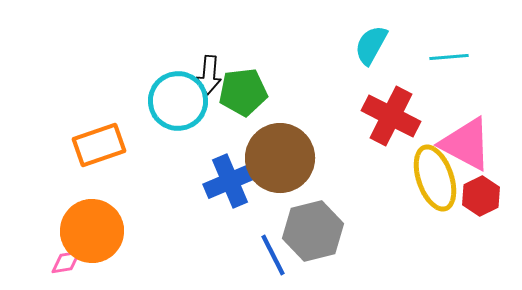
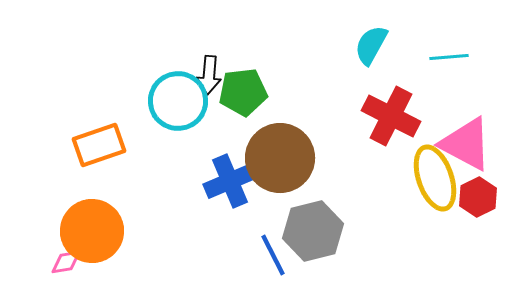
red hexagon: moved 3 px left, 1 px down
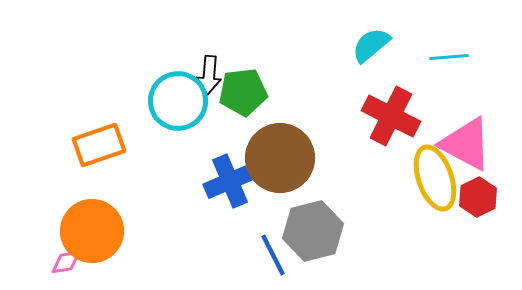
cyan semicircle: rotated 21 degrees clockwise
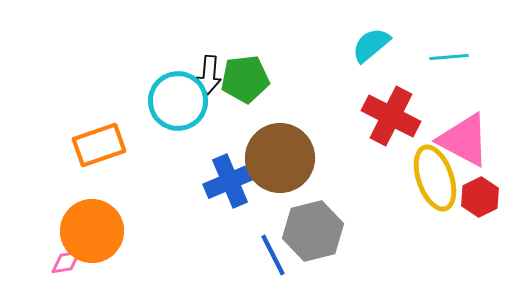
green pentagon: moved 2 px right, 13 px up
pink triangle: moved 2 px left, 4 px up
red hexagon: moved 2 px right
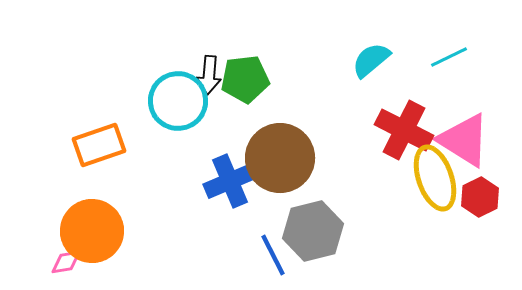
cyan semicircle: moved 15 px down
cyan line: rotated 21 degrees counterclockwise
red cross: moved 13 px right, 14 px down
pink triangle: rotated 4 degrees clockwise
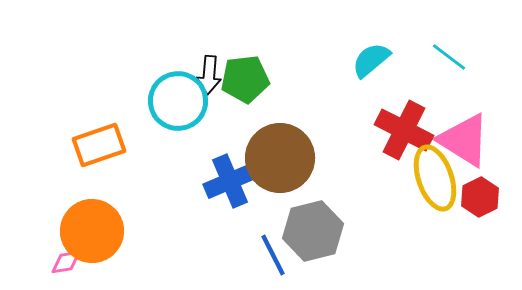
cyan line: rotated 63 degrees clockwise
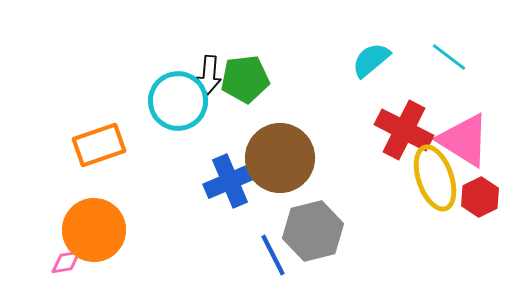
orange circle: moved 2 px right, 1 px up
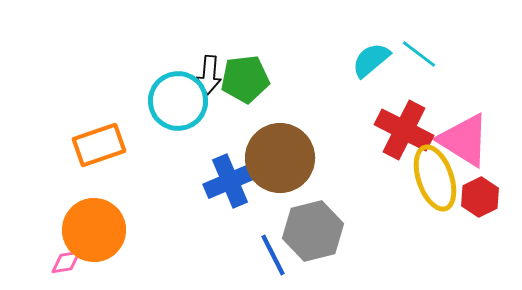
cyan line: moved 30 px left, 3 px up
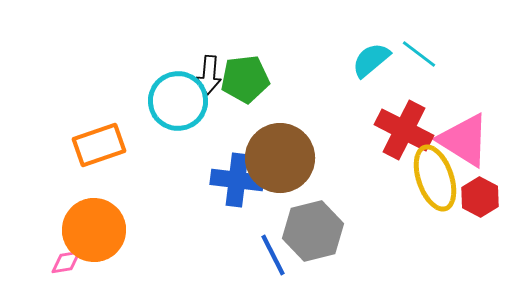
blue cross: moved 7 px right, 1 px up; rotated 30 degrees clockwise
red hexagon: rotated 6 degrees counterclockwise
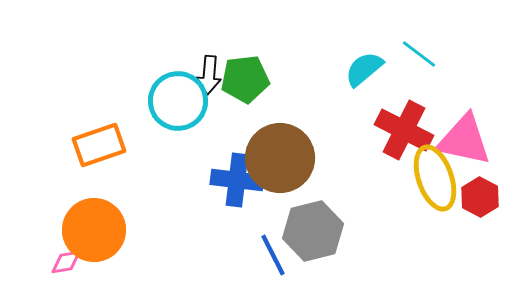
cyan semicircle: moved 7 px left, 9 px down
pink triangle: rotated 20 degrees counterclockwise
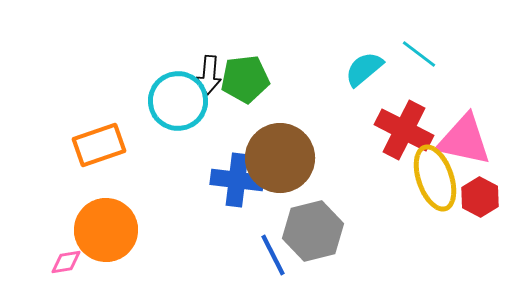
orange circle: moved 12 px right
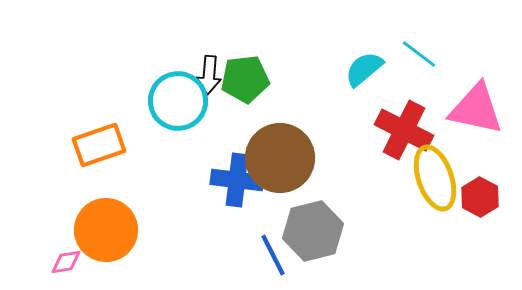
pink triangle: moved 12 px right, 31 px up
